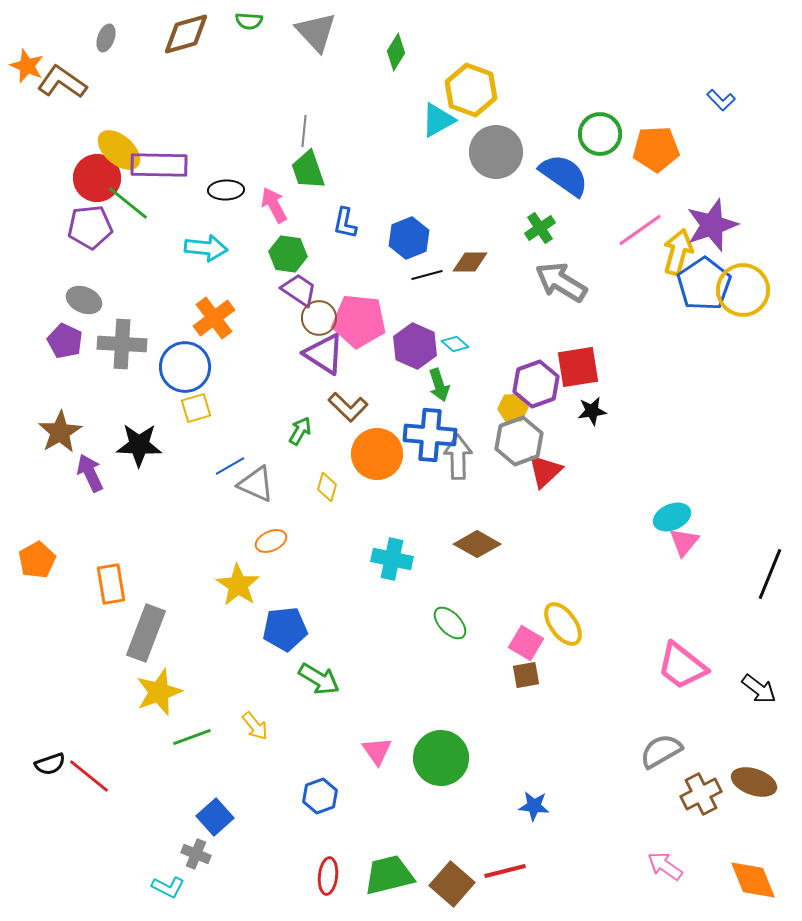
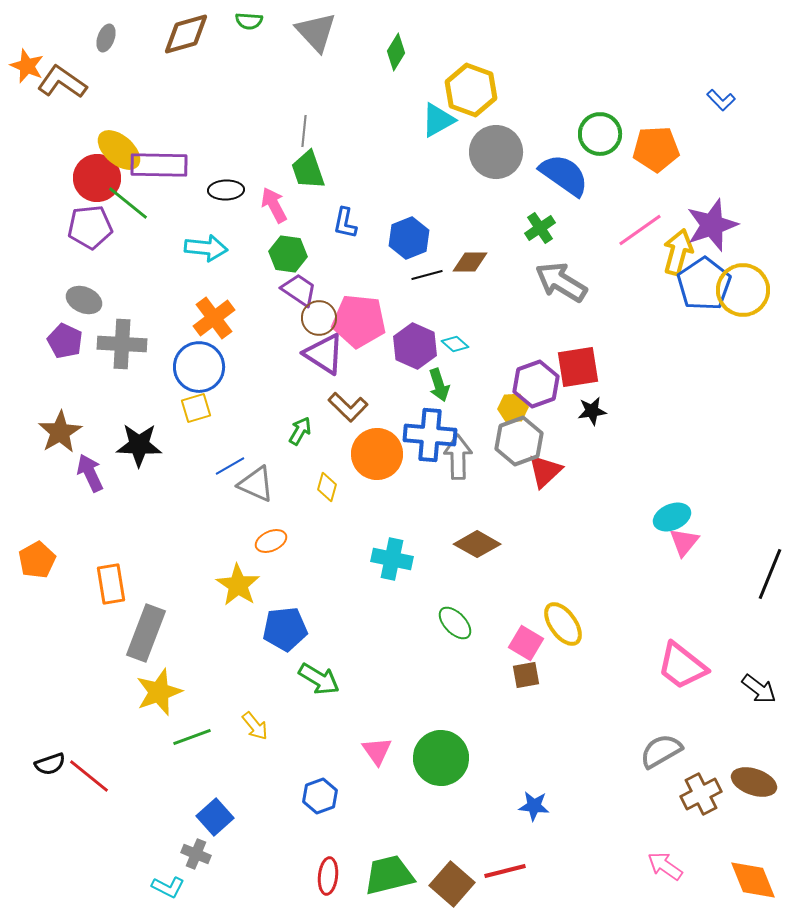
blue circle at (185, 367): moved 14 px right
green ellipse at (450, 623): moved 5 px right
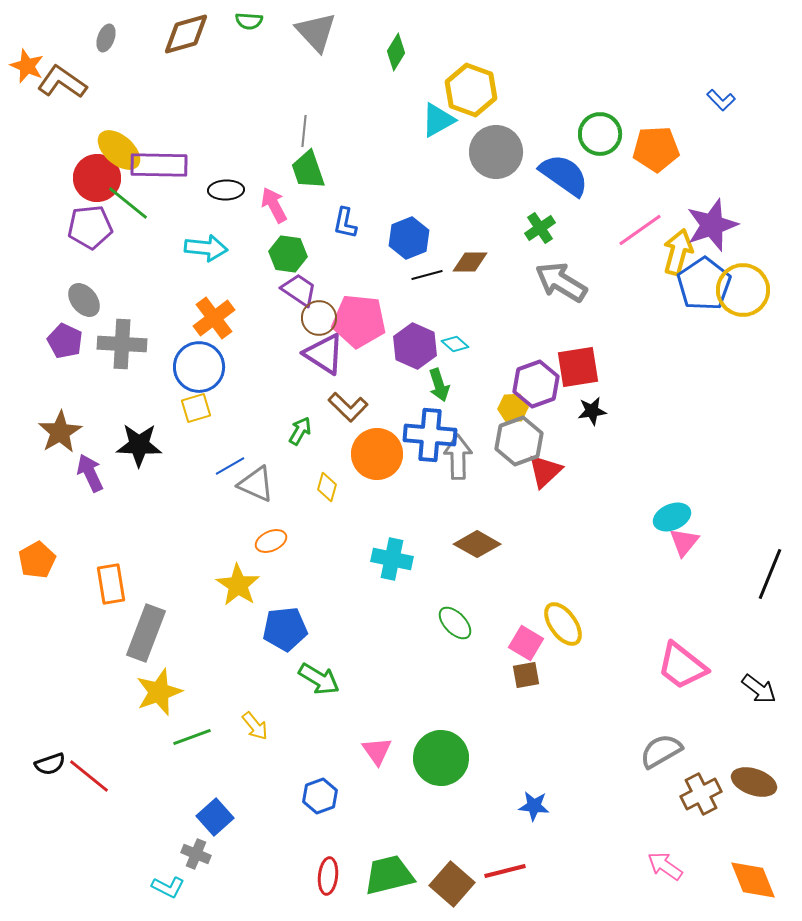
gray ellipse at (84, 300): rotated 28 degrees clockwise
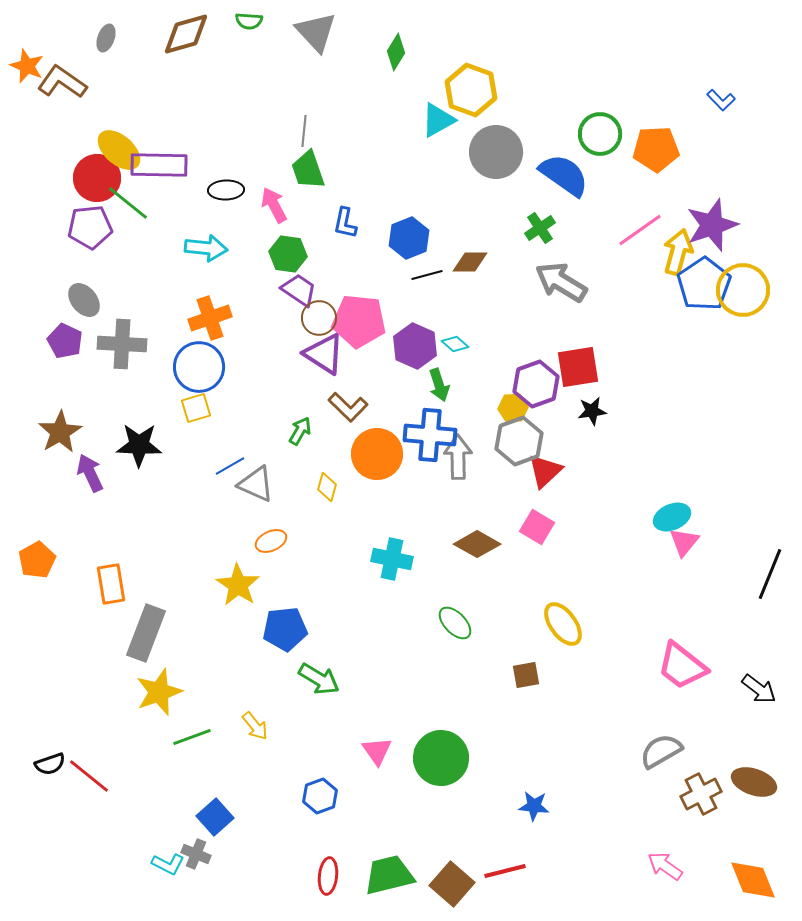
orange cross at (214, 318): moved 4 px left; rotated 18 degrees clockwise
pink square at (526, 643): moved 11 px right, 116 px up
cyan L-shape at (168, 887): moved 23 px up
